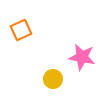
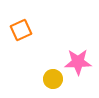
pink star: moved 4 px left, 5 px down; rotated 12 degrees counterclockwise
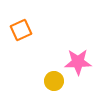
yellow circle: moved 1 px right, 2 px down
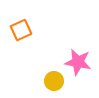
pink star: rotated 12 degrees clockwise
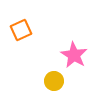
pink star: moved 4 px left, 7 px up; rotated 20 degrees clockwise
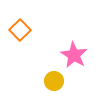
orange square: moved 1 px left; rotated 20 degrees counterclockwise
